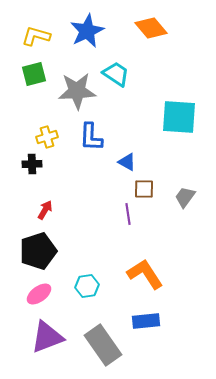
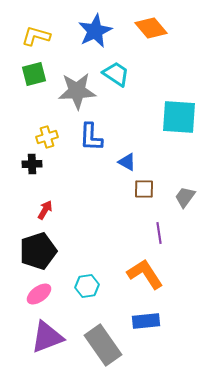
blue star: moved 8 px right
purple line: moved 31 px right, 19 px down
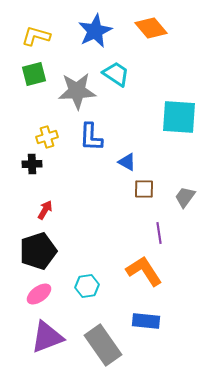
orange L-shape: moved 1 px left, 3 px up
blue rectangle: rotated 12 degrees clockwise
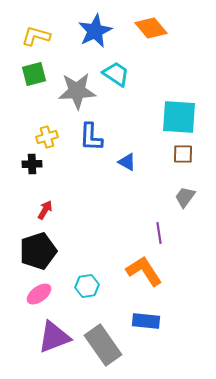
brown square: moved 39 px right, 35 px up
purple triangle: moved 7 px right
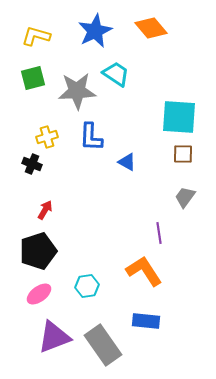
green square: moved 1 px left, 4 px down
black cross: rotated 24 degrees clockwise
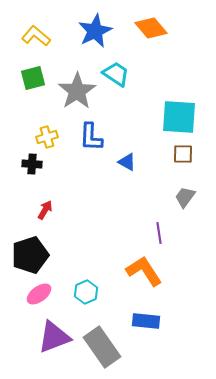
yellow L-shape: rotated 24 degrees clockwise
gray star: rotated 30 degrees counterclockwise
black cross: rotated 18 degrees counterclockwise
black pentagon: moved 8 px left, 4 px down
cyan hexagon: moved 1 px left, 6 px down; rotated 15 degrees counterclockwise
gray rectangle: moved 1 px left, 2 px down
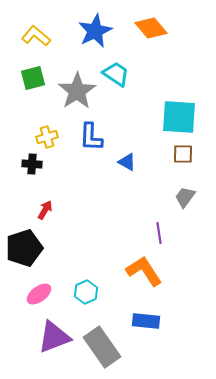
black pentagon: moved 6 px left, 7 px up
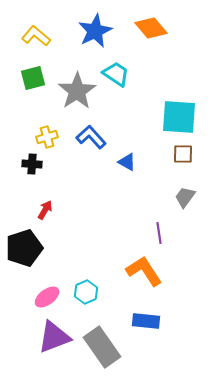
blue L-shape: rotated 136 degrees clockwise
pink ellipse: moved 8 px right, 3 px down
